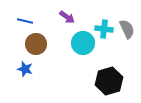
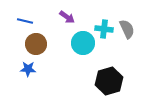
blue star: moved 3 px right; rotated 14 degrees counterclockwise
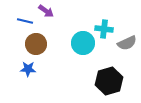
purple arrow: moved 21 px left, 6 px up
gray semicircle: moved 14 px down; rotated 90 degrees clockwise
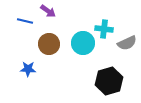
purple arrow: moved 2 px right
brown circle: moved 13 px right
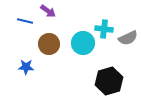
gray semicircle: moved 1 px right, 5 px up
blue star: moved 2 px left, 2 px up
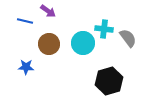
gray semicircle: rotated 102 degrees counterclockwise
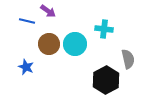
blue line: moved 2 px right
gray semicircle: moved 21 px down; rotated 24 degrees clockwise
cyan circle: moved 8 px left, 1 px down
blue star: rotated 21 degrees clockwise
black hexagon: moved 3 px left, 1 px up; rotated 12 degrees counterclockwise
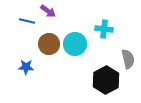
blue star: rotated 21 degrees counterclockwise
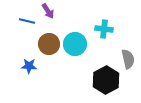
purple arrow: rotated 21 degrees clockwise
blue star: moved 3 px right, 1 px up
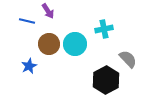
cyan cross: rotated 18 degrees counterclockwise
gray semicircle: rotated 30 degrees counterclockwise
blue star: rotated 28 degrees counterclockwise
